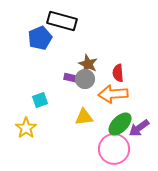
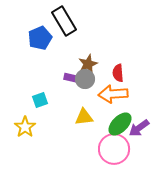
black rectangle: moved 2 px right; rotated 44 degrees clockwise
brown star: rotated 24 degrees clockwise
yellow star: moved 1 px left, 1 px up
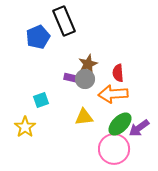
black rectangle: rotated 8 degrees clockwise
blue pentagon: moved 2 px left, 1 px up
cyan square: moved 1 px right
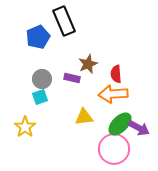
red semicircle: moved 2 px left, 1 px down
gray circle: moved 43 px left
cyan square: moved 1 px left, 3 px up
purple arrow: rotated 115 degrees counterclockwise
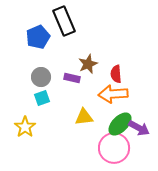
gray circle: moved 1 px left, 2 px up
cyan square: moved 2 px right, 1 px down
pink circle: moved 1 px up
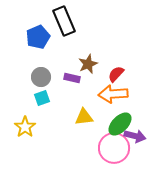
red semicircle: rotated 48 degrees clockwise
purple arrow: moved 4 px left, 8 px down; rotated 15 degrees counterclockwise
